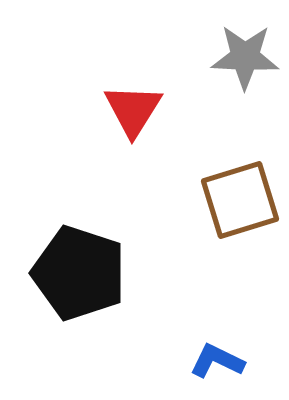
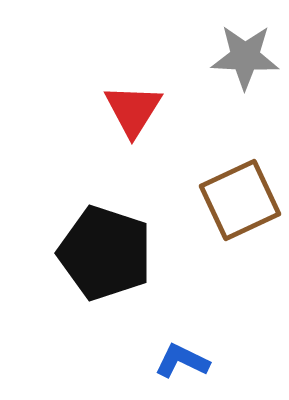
brown square: rotated 8 degrees counterclockwise
black pentagon: moved 26 px right, 20 px up
blue L-shape: moved 35 px left
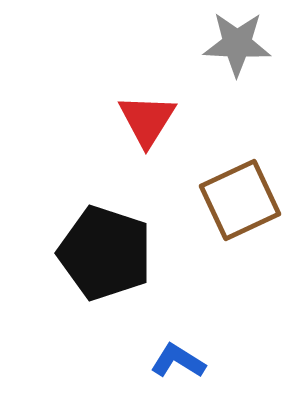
gray star: moved 8 px left, 13 px up
red triangle: moved 14 px right, 10 px down
blue L-shape: moved 4 px left; rotated 6 degrees clockwise
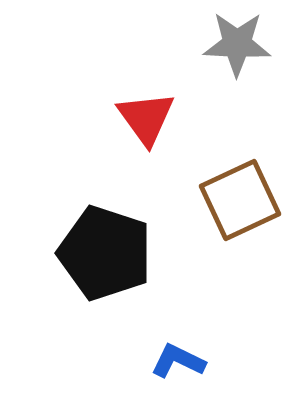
red triangle: moved 1 px left, 2 px up; rotated 8 degrees counterclockwise
blue L-shape: rotated 6 degrees counterclockwise
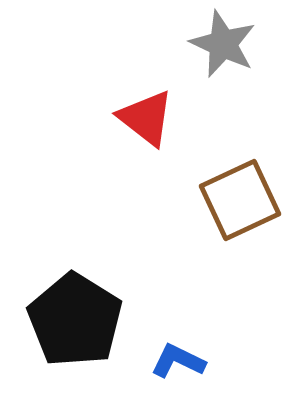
gray star: moved 14 px left; rotated 22 degrees clockwise
red triangle: rotated 16 degrees counterclockwise
black pentagon: moved 30 px left, 67 px down; rotated 14 degrees clockwise
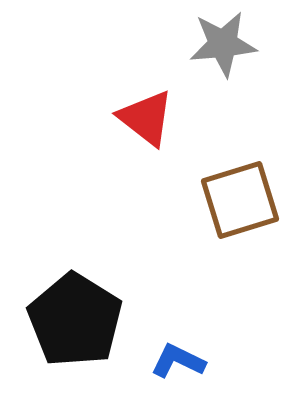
gray star: rotated 30 degrees counterclockwise
brown square: rotated 8 degrees clockwise
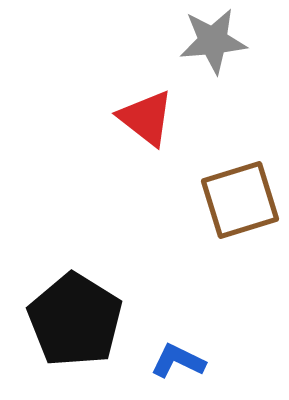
gray star: moved 10 px left, 3 px up
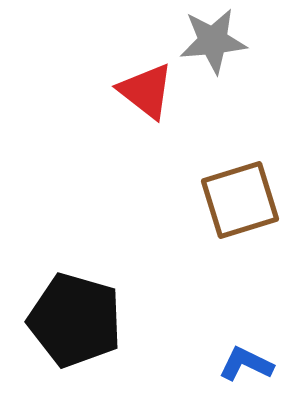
red triangle: moved 27 px up
black pentagon: rotated 16 degrees counterclockwise
blue L-shape: moved 68 px right, 3 px down
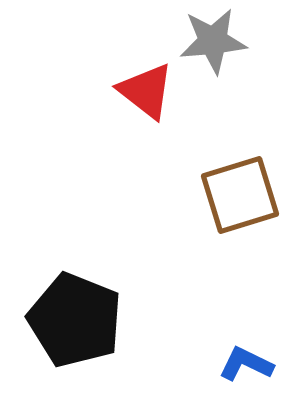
brown square: moved 5 px up
black pentagon: rotated 6 degrees clockwise
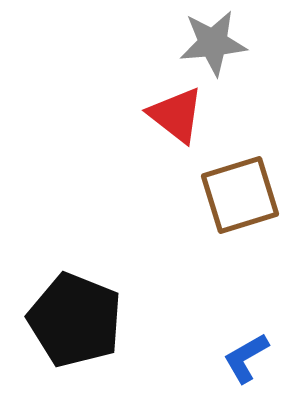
gray star: moved 2 px down
red triangle: moved 30 px right, 24 px down
blue L-shape: moved 6 px up; rotated 56 degrees counterclockwise
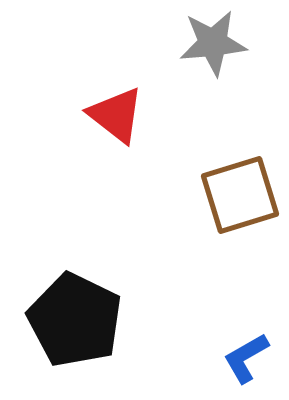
red triangle: moved 60 px left
black pentagon: rotated 4 degrees clockwise
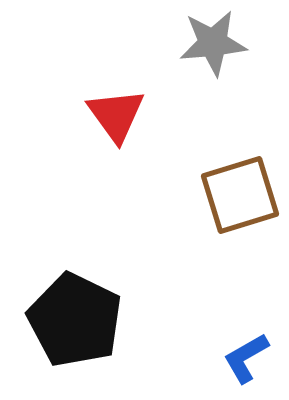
red triangle: rotated 16 degrees clockwise
